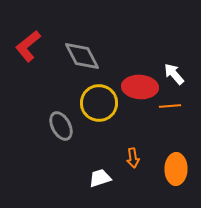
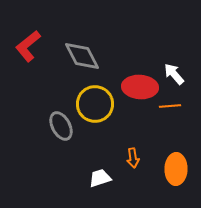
yellow circle: moved 4 px left, 1 px down
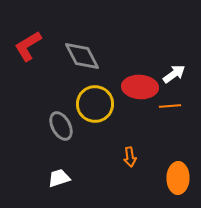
red L-shape: rotated 8 degrees clockwise
white arrow: rotated 95 degrees clockwise
orange arrow: moved 3 px left, 1 px up
orange ellipse: moved 2 px right, 9 px down
white trapezoid: moved 41 px left
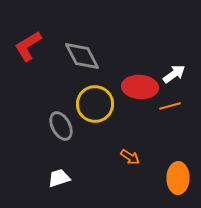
orange line: rotated 10 degrees counterclockwise
orange arrow: rotated 48 degrees counterclockwise
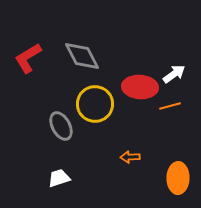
red L-shape: moved 12 px down
orange arrow: rotated 144 degrees clockwise
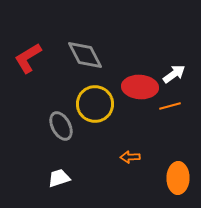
gray diamond: moved 3 px right, 1 px up
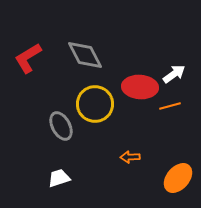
orange ellipse: rotated 40 degrees clockwise
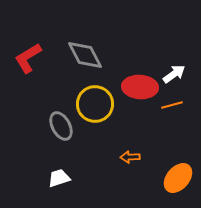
orange line: moved 2 px right, 1 px up
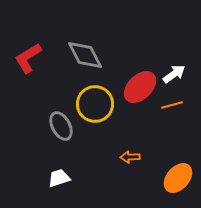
red ellipse: rotated 48 degrees counterclockwise
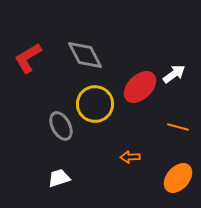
orange line: moved 6 px right, 22 px down; rotated 30 degrees clockwise
